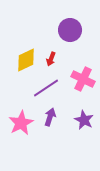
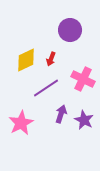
purple arrow: moved 11 px right, 3 px up
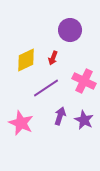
red arrow: moved 2 px right, 1 px up
pink cross: moved 1 px right, 2 px down
purple arrow: moved 1 px left, 2 px down
pink star: rotated 20 degrees counterclockwise
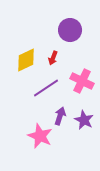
pink cross: moved 2 px left
pink star: moved 19 px right, 13 px down
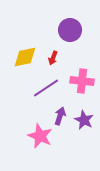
yellow diamond: moved 1 px left, 3 px up; rotated 15 degrees clockwise
pink cross: rotated 20 degrees counterclockwise
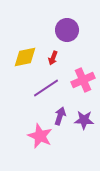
purple circle: moved 3 px left
pink cross: moved 1 px right, 1 px up; rotated 30 degrees counterclockwise
purple star: rotated 24 degrees counterclockwise
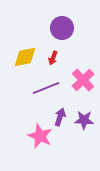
purple circle: moved 5 px left, 2 px up
pink cross: rotated 20 degrees counterclockwise
purple line: rotated 12 degrees clockwise
purple arrow: moved 1 px down
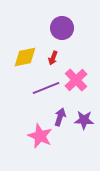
pink cross: moved 7 px left
